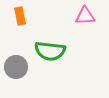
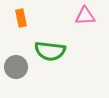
orange rectangle: moved 1 px right, 2 px down
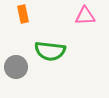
orange rectangle: moved 2 px right, 4 px up
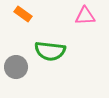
orange rectangle: rotated 42 degrees counterclockwise
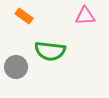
orange rectangle: moved 1 px right, 2 px down
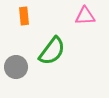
orange rectangle: rotated 48 degrees clockwise
green semicircle: moved 2 px right; rotated 60 degrees counterclockwise
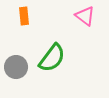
pink triangle: rotated 40 degrees clockwise
green semicircle: moved 7 px down
